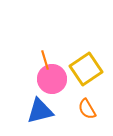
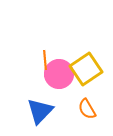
orange line: rotated 12 degrees clockwise
pink circle: moved 7 px right, 5 px up
blue triangle: rotated 32 degrees counterclockwise
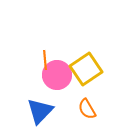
pink circle: moved 2 px left, 1 px down
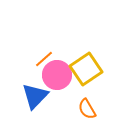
orange line: moved 1 px left, 1 px up; rotated 54 degrees clockwise
blue triangle: moved 5 px left, 15 px up
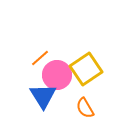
orange line: moved 4 px left, 1 px up
blue triangle: moved 8 px right; rotated 16 degrees counterclockwise
orange semicircle: moved 2 px left, 1 px up
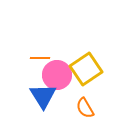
orange line: rotated 42 degrees clockwise
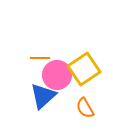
yellow square: moved 2 px left
blue triangle: rotated 20 degrees clockwise
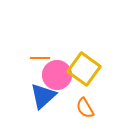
yellow square: rotated 20 degrees counterclockwise
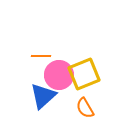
orange line: moved 1 px right, 2 px up
yellow square: moved 5 px down; rotated 32 degrees clockwise
pink circle: moved 2 px right
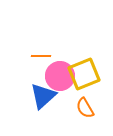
pink circle: moved 1 px right, 1 px down
